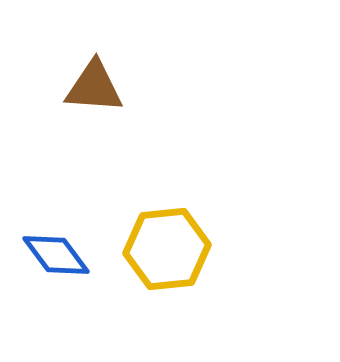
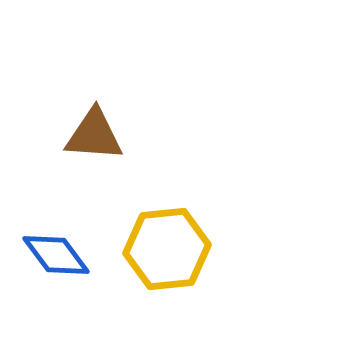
brown triangle: moved 48 px down
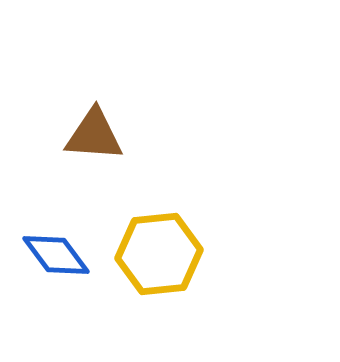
yellow hexagon: moved 8 px left, 5 px down
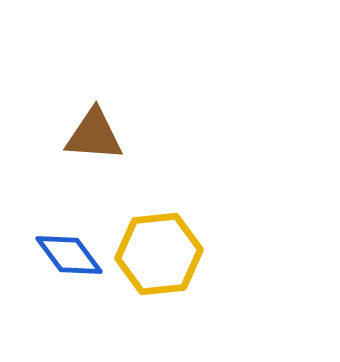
blue diamond: moved 13 px right
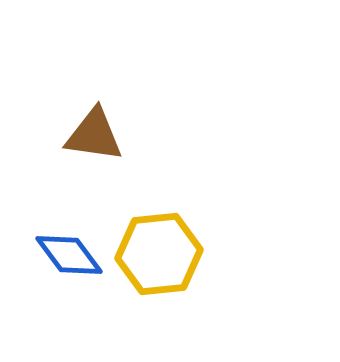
brown triangle: rotated 4 degrees clockwise
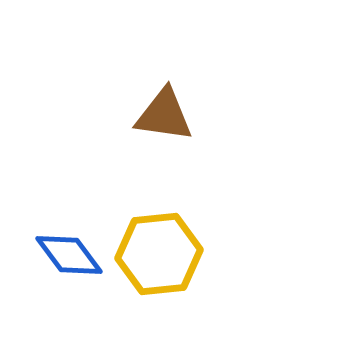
brown triangle: moved 70 px right, 20 px up
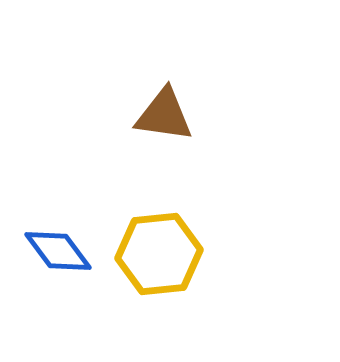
blue diamond: moved 11 px left, 4 px up
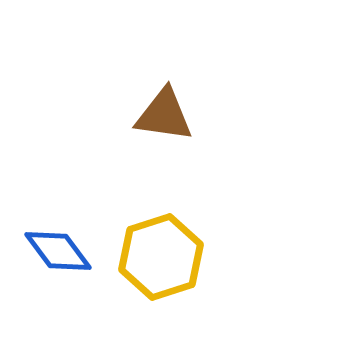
yellow hexagon: moved 2 px right, 3 px down; rotated 12 degrees counterclockwise
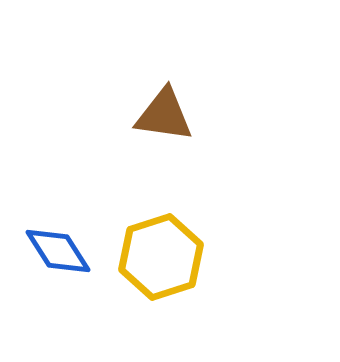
blue diamond: rotated 4 degrees clockwise
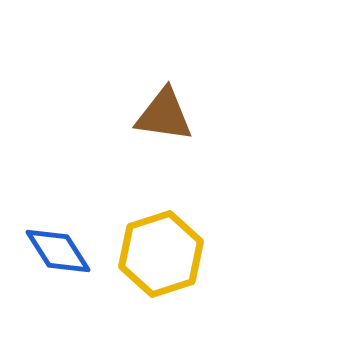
yellow hexagon: moved 3 px up
